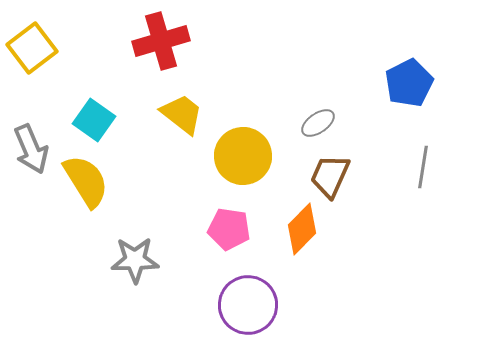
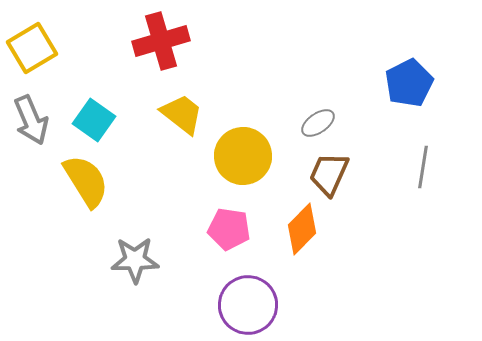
yellow square: rotated 6 degrees clockwise
gray arrow: moved 29 px up
brown trapezoid: moved 1 px left, 2 px up
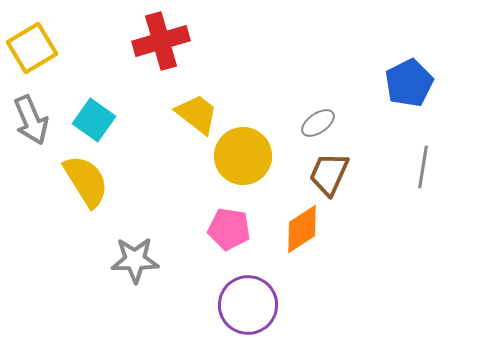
yellow trapezoid: moved 15 px right
orange diamond: rotated 12 degrees clockwise
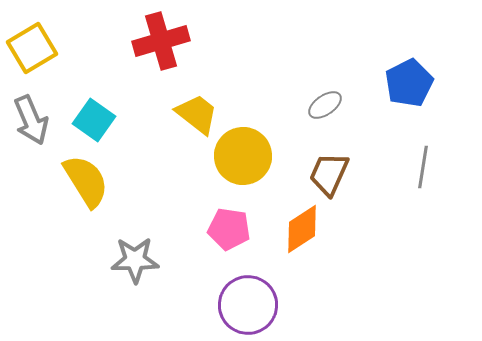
gray ellipse: moved 7 px right, 18 px up
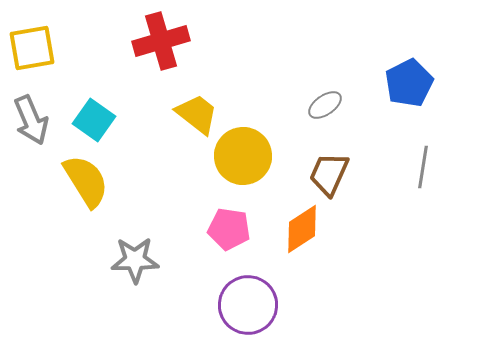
yellow square: rotated 21 degrees clockwise
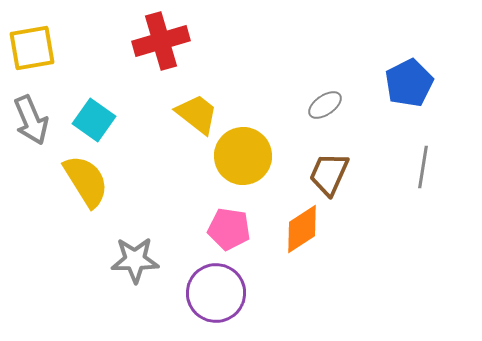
purple circle: moved 32 px left, 12 px up
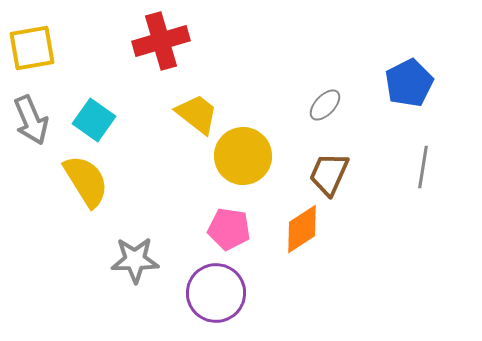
gray ellipse: rotated 12 degrees counterclockwise
